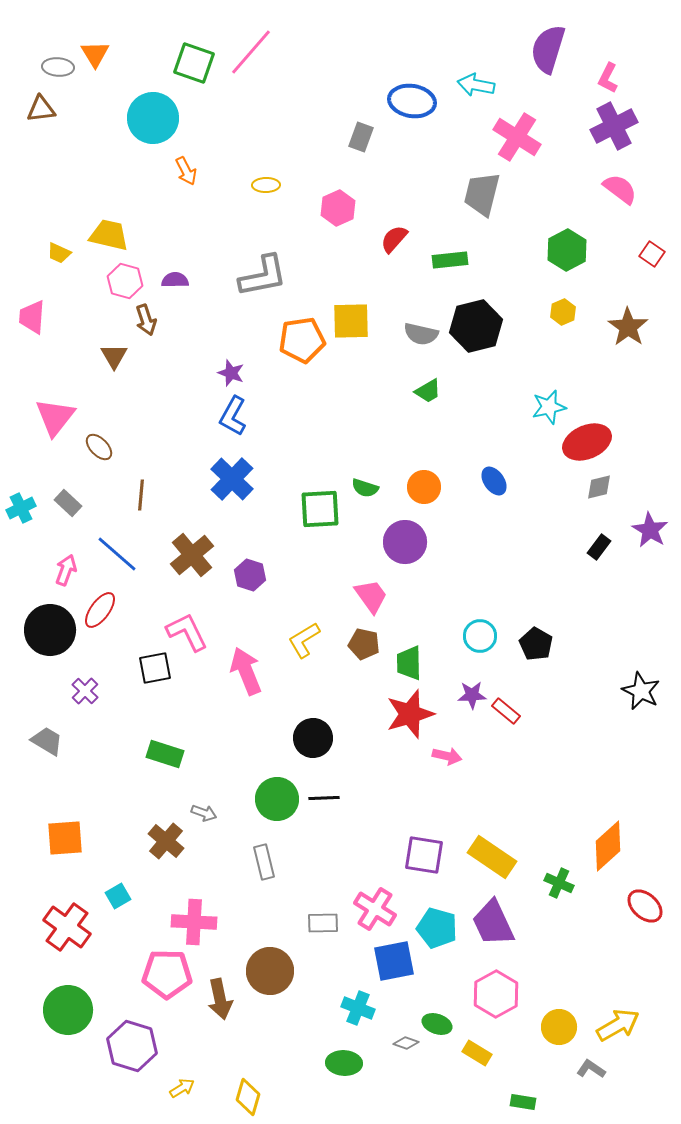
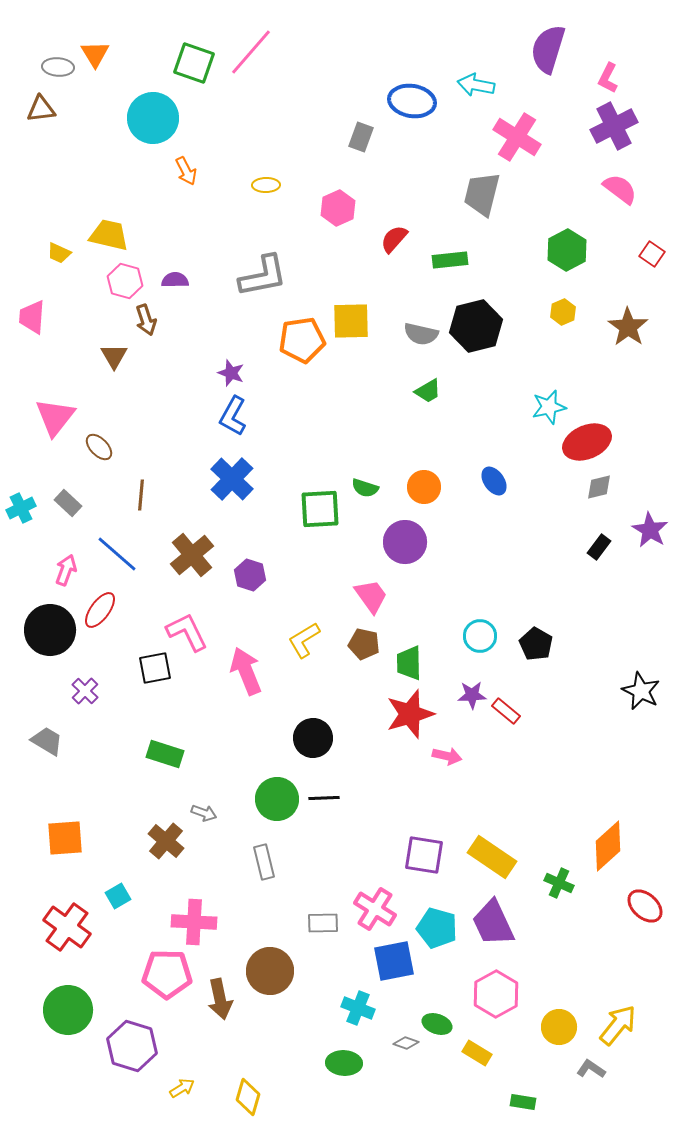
yellow arrow at (618, 1025): rotated 21 degrees counterclockwise
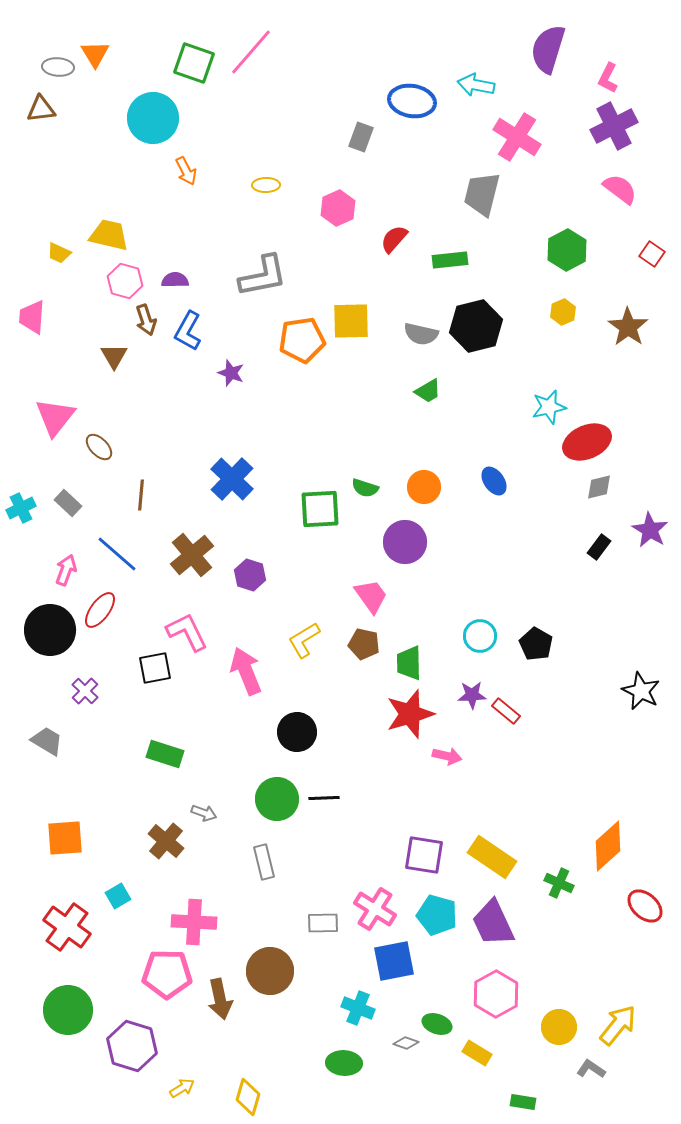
blue L-shape at (233, 416): moved 45 px left, 85 px up
black circle at (313, 738): moved 16 px left, 6 px up
cyan pentagon at (437, 928): moved 13 px up
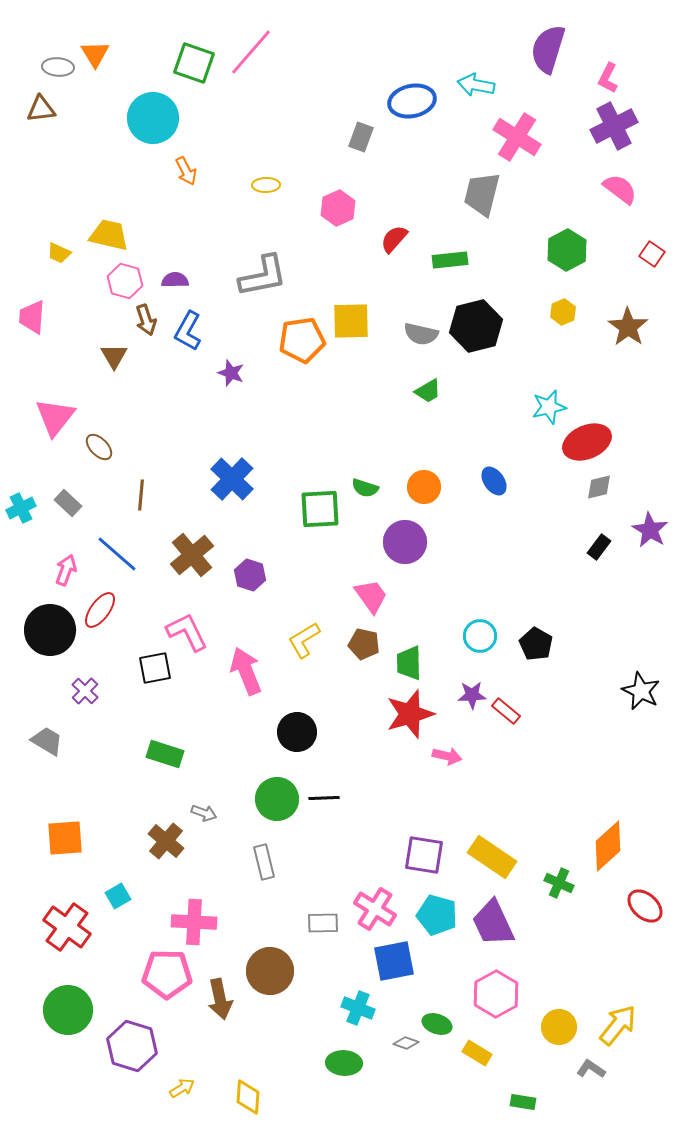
blue ellipse at (412, 101): rotated 21 degrees counterclockwise
yellow diamond at (248, 1097): rotated 12 degrees counterclockwise
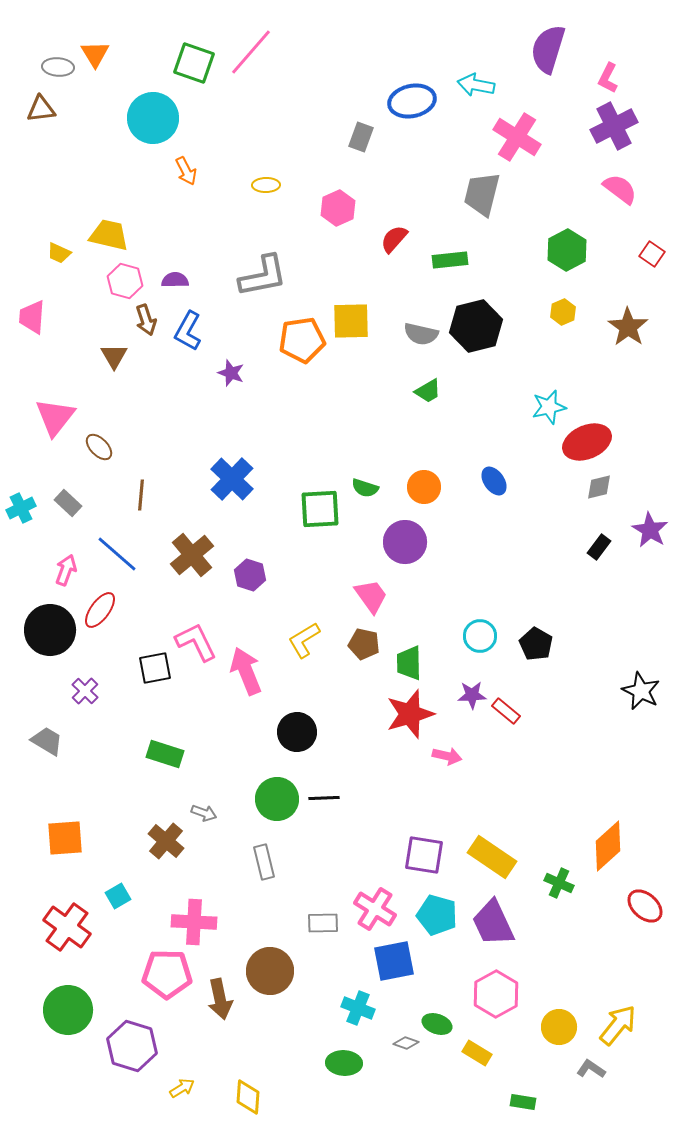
pink L-shape at (187, 632): moved 9 px right, 10 px down
